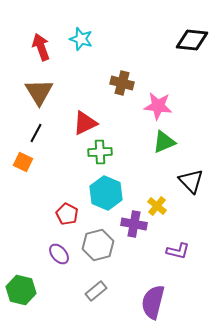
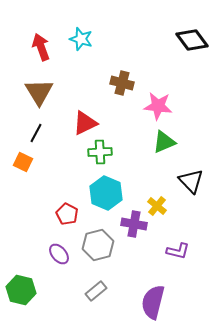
black diamond: rotated 48 degrees clockwise
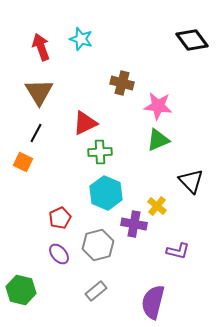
green triangle: moved 6 px left, 2 px up
red pentagon: moved 7 px left, 4 px down; rotated 20 degrees clockwise
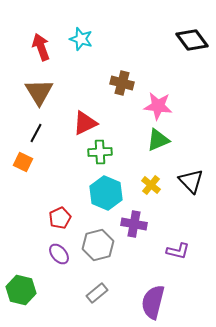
yellow cross: moved 6 px left, 21 px up
gray rectangle: moved 1 px right, 2 px down
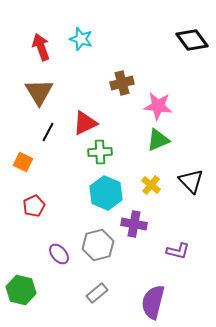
brown cross: rotated 30 degrees counterclockwise
black line: moved 12 px right, 1 px up
red pentagon: moved 26 px left, 12 px up
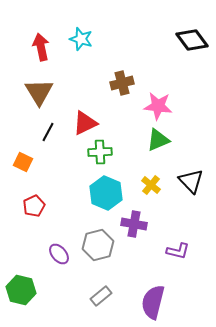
red arrow: rotated 8 degrees clockwise
gray rectangle: moved 4 px right, 3 px down
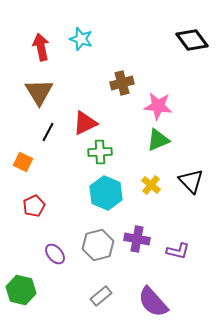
purple cross: moved 3 px right, 15 px down
purple ellipse: moved 4 px left
purple semicircle: rotated 56 degrees counterclockwise
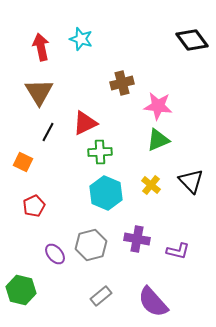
gray hexagon: moved 7 px left
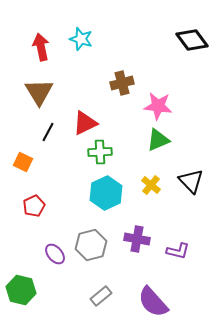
cyan hexagon: rotated 12 degrees clockwise
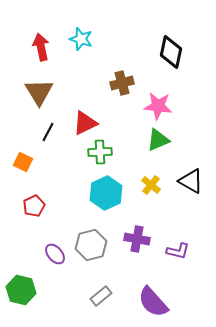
black diamond: moved 21 px left, 12 px down; rotated 48 degrees clockwise
black triangle: rotated 16 degrees counterclockwise
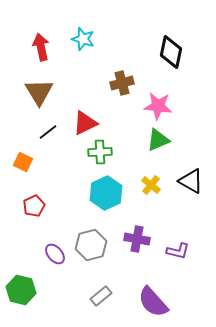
cyan star: moved 2 px right
black line: rotated 24 degrees clockwise
